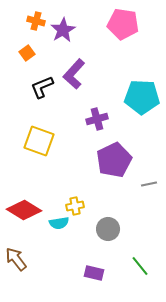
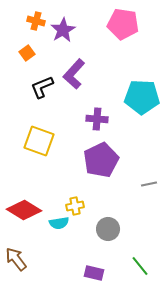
purple cross: rotated 20 degrees clockwise
purple pentagon: moved 13 px left
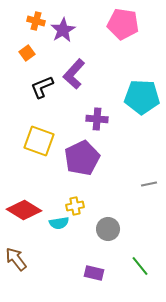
purple pentagon: moved 19 px left, 2 px up
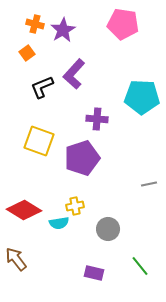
orange cross: moved 1 px left, 3 px down
purple pentagon: rotated 8 degrees clockwise
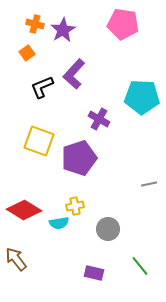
purple cross: moved 2 px right; rotated 25 degrees clockwise
purple pentagon: moved 3 px left
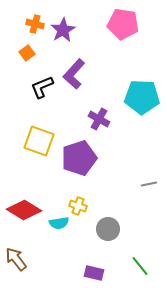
yellow cross: moved 3 px right; rotated 30 degrees clockwise
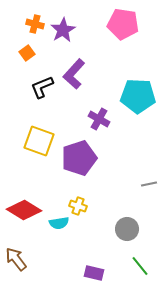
cyan pentagon: moved 4 px left, 1 px up
gray circle: moved 19 px right
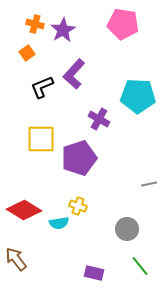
yellow square: moved 2 px right, 2 px up; rotated 20 degrees counterclockwise
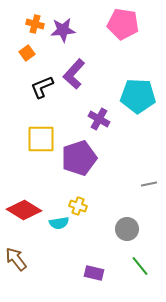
purple star: rotated 25 degrees clockwise
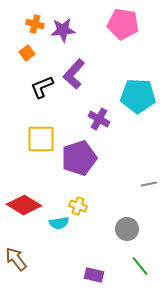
red diamond: moved 5 px up
purple rectangle: moved 2 px down
